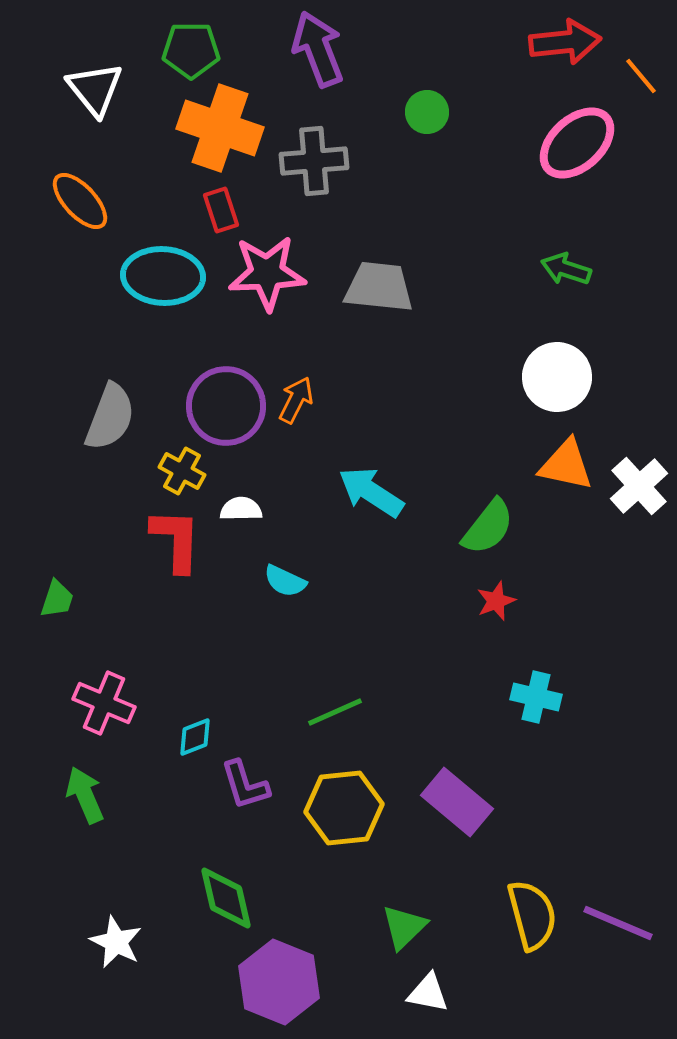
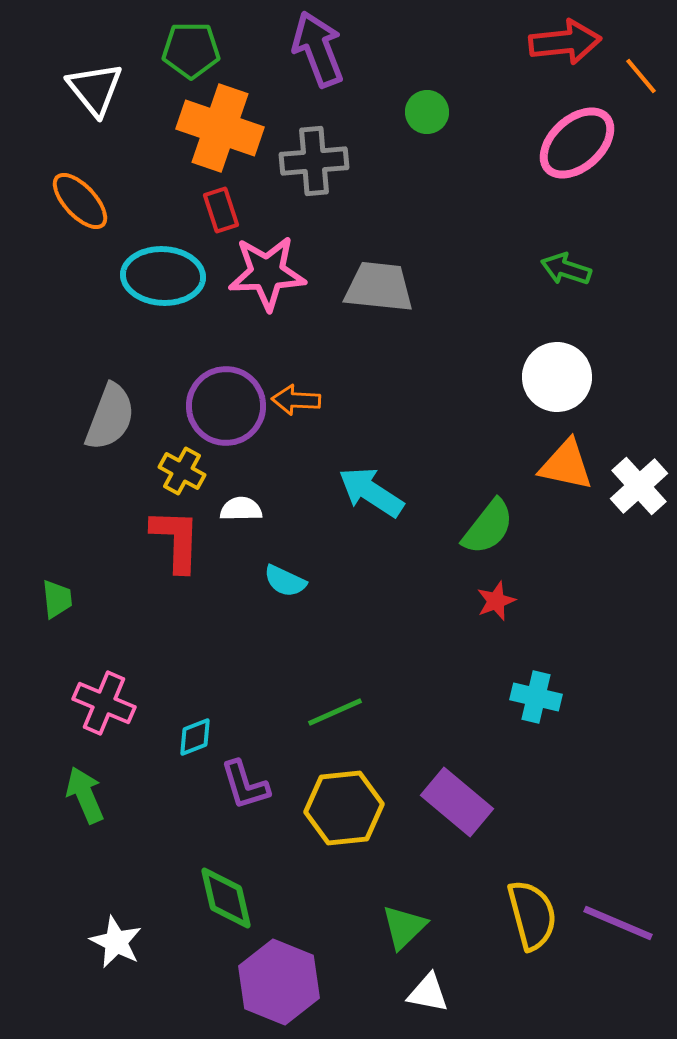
orange arrow at (296, 400): rotated 114 degrees counterclockwise
green trapezoid at (57, 599): rotated 24 degrees counterclockwise
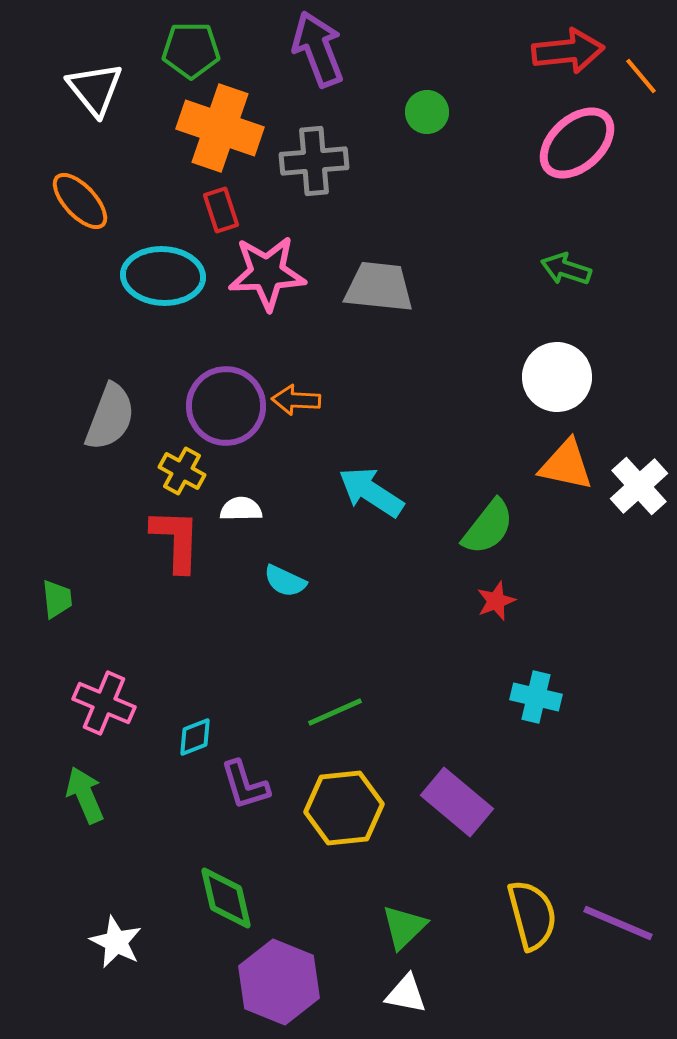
red arrow at (565, 42): moved 3 px right, 9 px down
white triangle at (428, 993): moved 22 px left, 1 px down
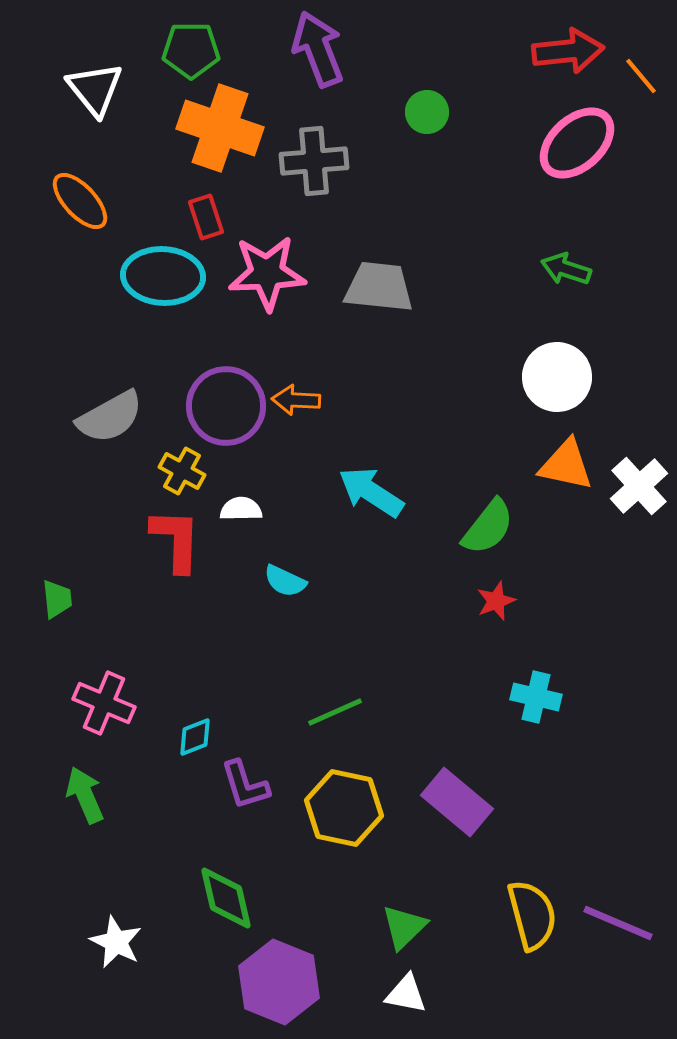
red rectangle at (221, 210): moved 15 px left, 7 px down
gray semicircle at (110, 417): rotated 40 degrees clockwise
yellow hexagon at (344, 808): rotated 18 degrees clockwise
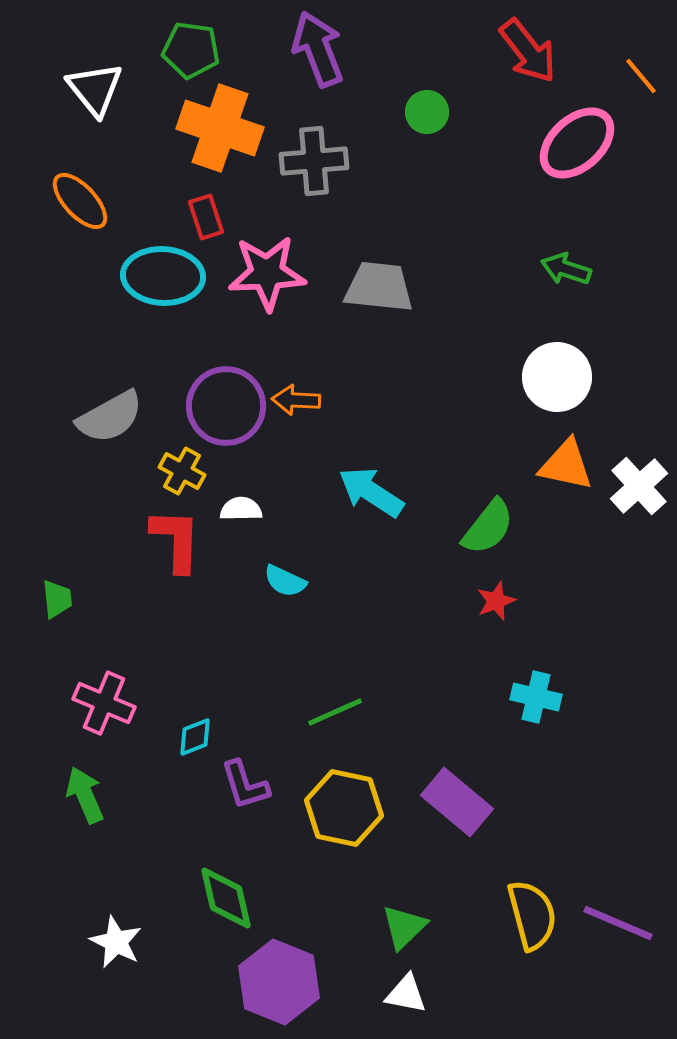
green pentagon at (191, 50): rotated 8 degrees clockwise
red arrow at (568, 51): moved 40 px left; rotated 58 degrees clockwise
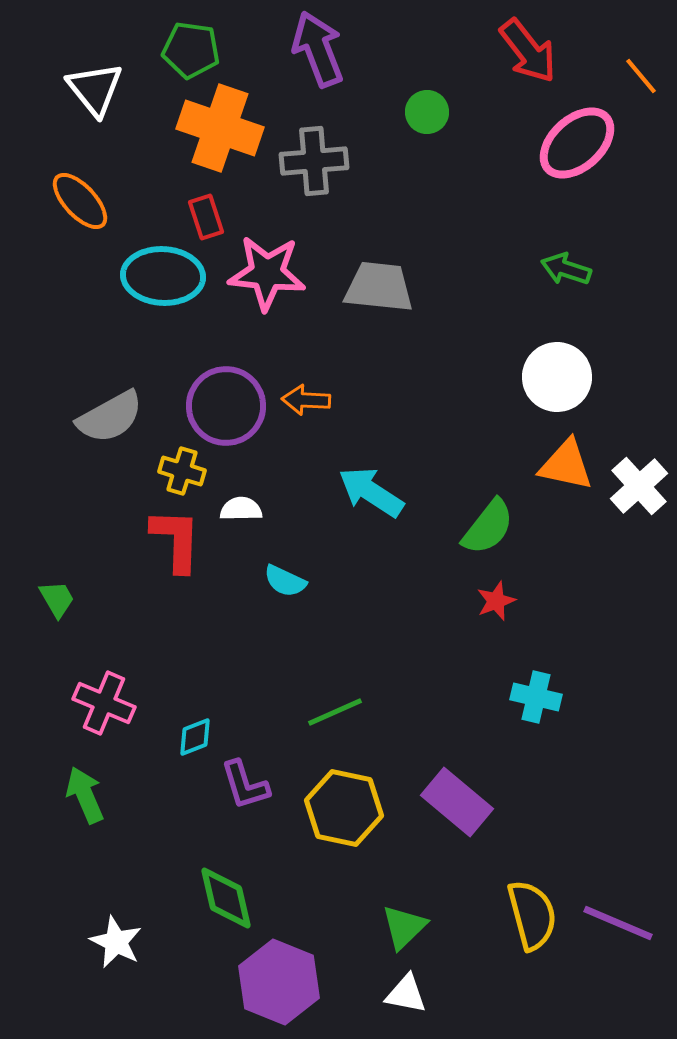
pink star at (267, 273): rotated 8 degrees clockwise
orange arrow at (296, 400): moved 10 px right
yellow cross at (182, 471): rotated 12 degrees counterclockwise
green trapezoid at (57, 599): rotated 24 degrees counterclockwise
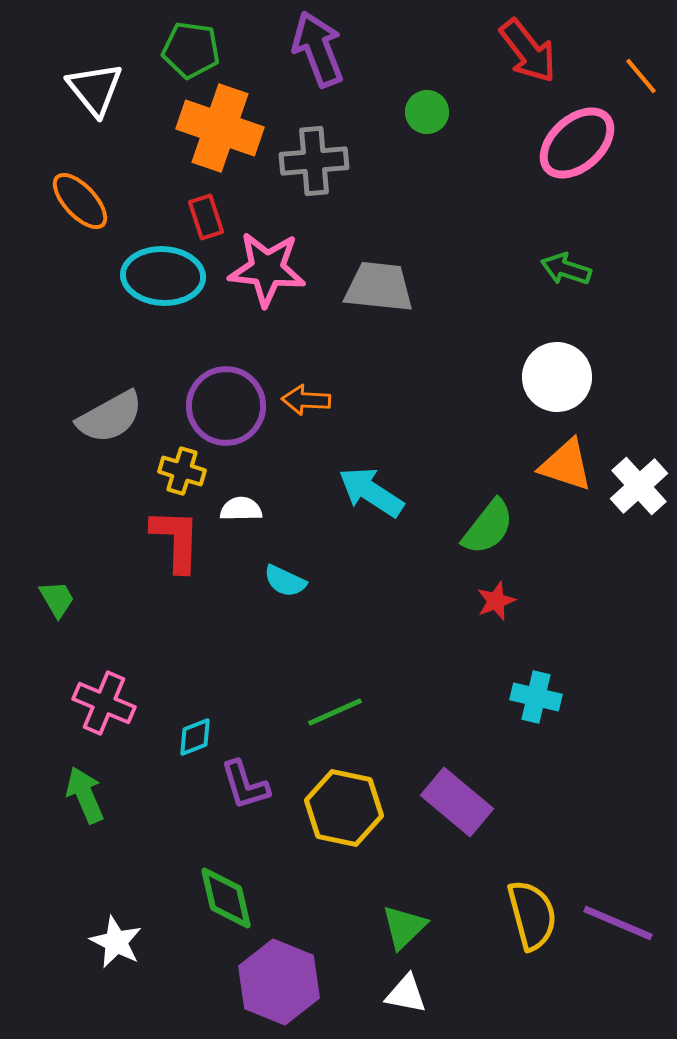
pink star at (267, 273): moved 4 px up
orange triangle at (566, 465): rotated 6 degrees clockwise
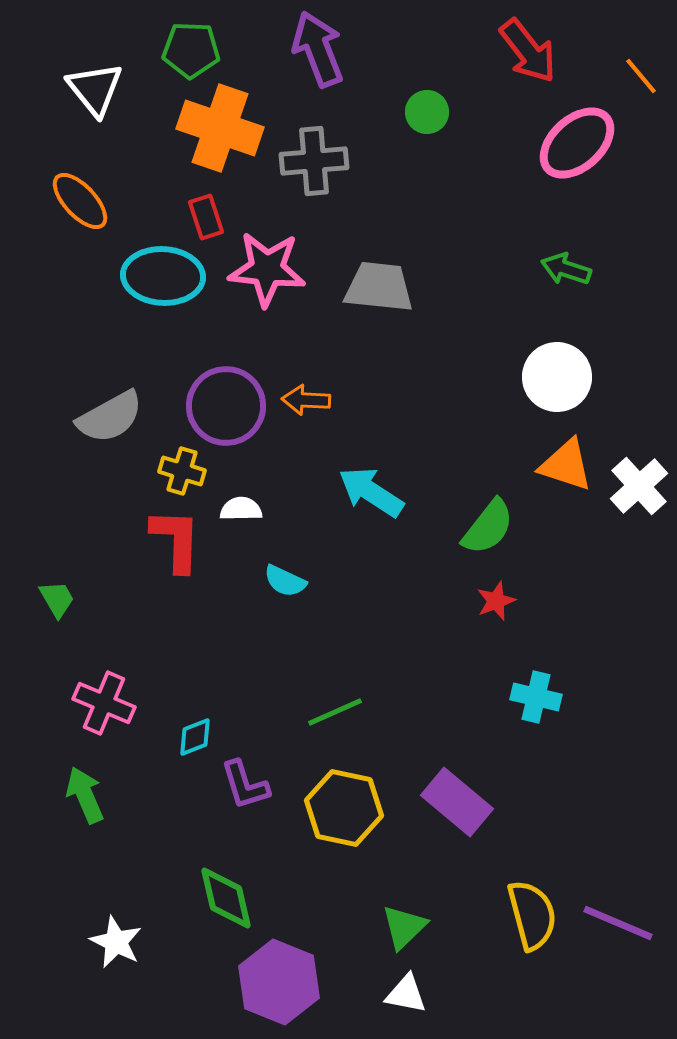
green pentagon at (191, 50): rotated 6 degrees counterclockwise
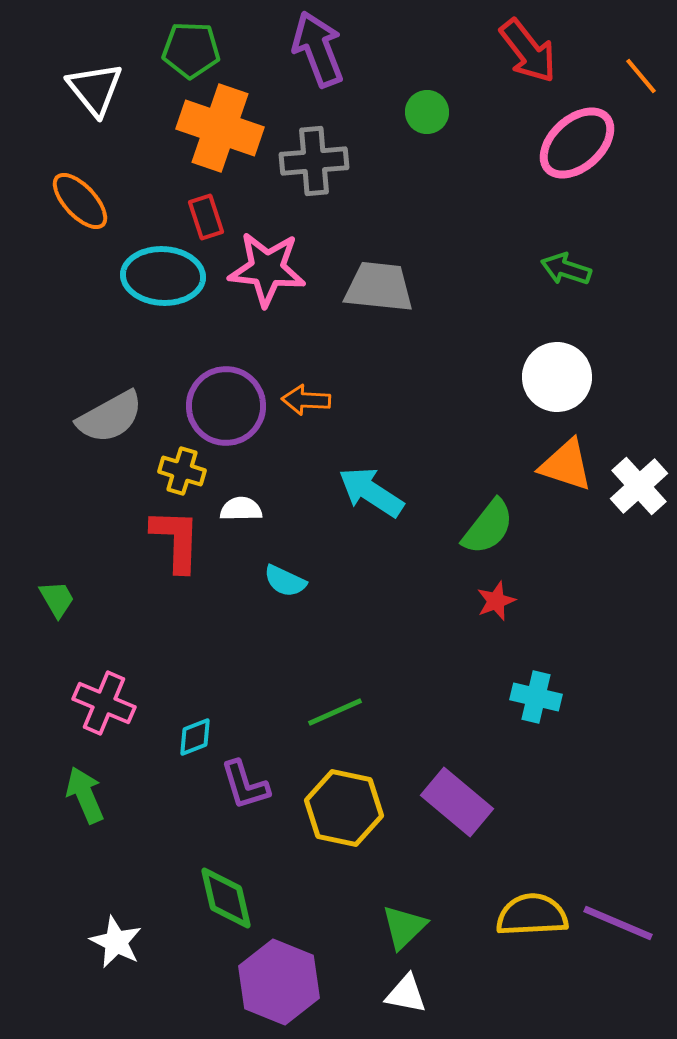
yellow semicircle at (532, 915): rotated 78 degrees counterclockwise
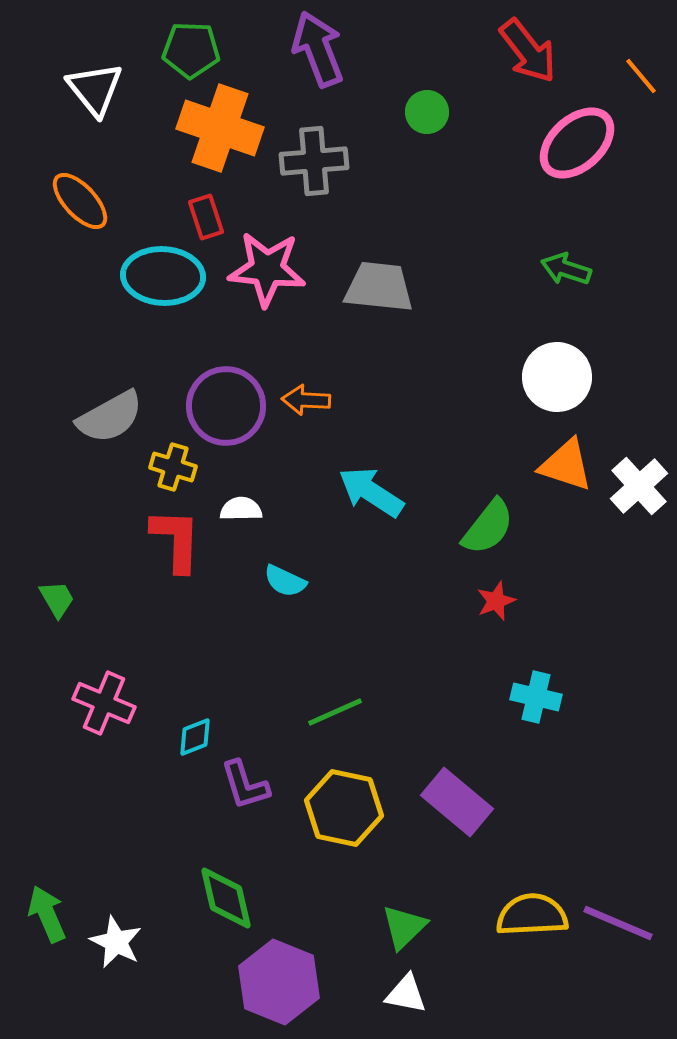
yellow cross at (182, 471): moved 9 px left, 4 px up
green arrow at (85, 795): moved 38 px left, 119 px down
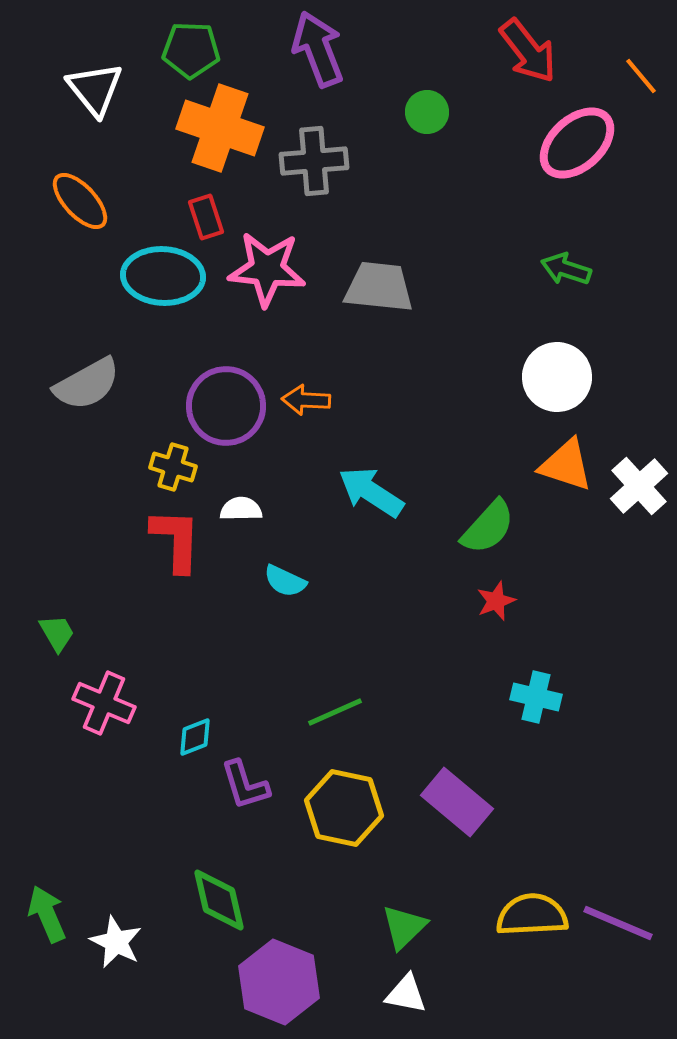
gray semicircle at (110, 417): moved 23 px left, 33 px up
green semicircle at (488, 527): rotated 4 degrees clockwise
green trapezoid at (57, 599): moved 34 px down
green diamond at (226, 898): moved 7 px left, 2 px down
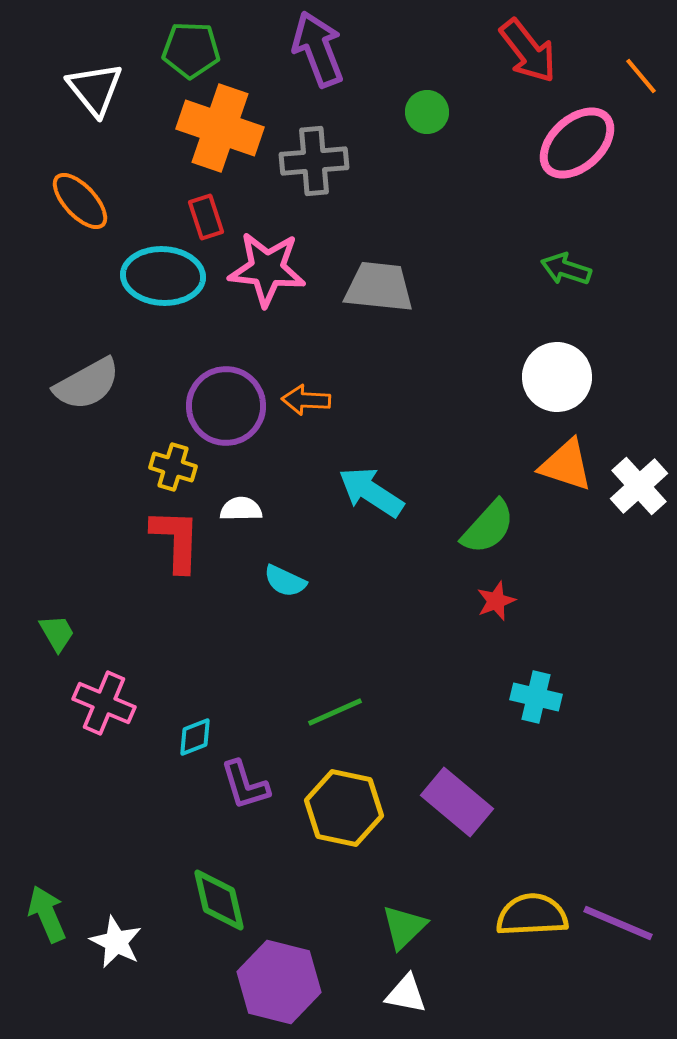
purple hexagon at (279, 982): rotated 8 degrees counterclockwise
